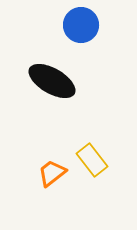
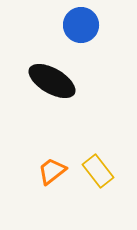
yellow rectangle: moved 6 px right, 11 px down
orange trapezoid: moved 2 px up
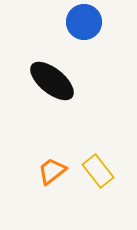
blue circle: moved 3 px right, 3 px up
black ellipse: rotated 9 degrees clockwise
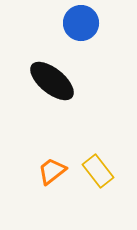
blue circle: moved 3 px left, 1 px down
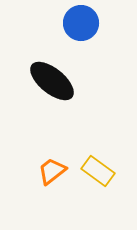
yellow rectangle: rotated 16 degrees counterclockwise
